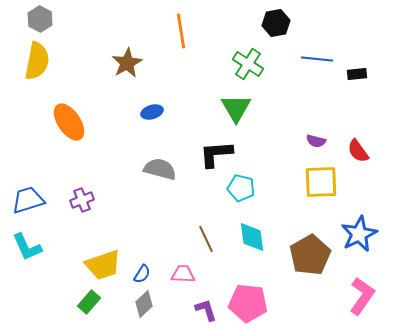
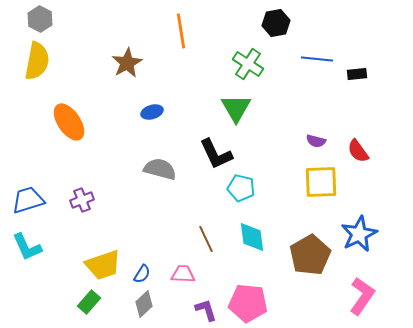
black L-shape: rotated 111 degrees counterclockwise
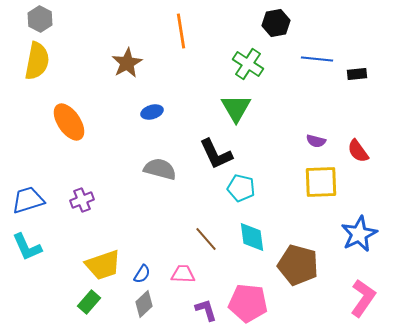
brown line: rotated 16 degrees counterclockwise
brown pentagon: moved 12 px left, 10 px down; rotated 27 degrees counterclockwise
pink L-shape: moved 1 px right, 2 px down
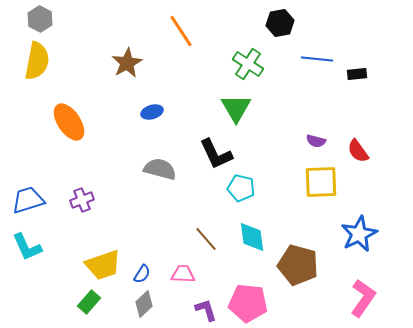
black hexagon: moved 4 px right
orange line: rotated 24 degrees counterclockwise
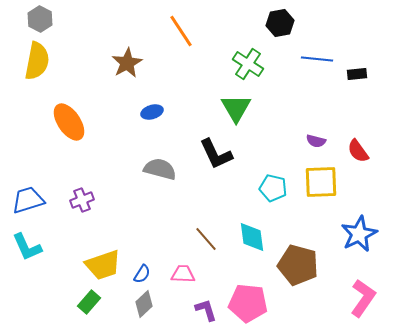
cyan pentagon: moved 32 px right
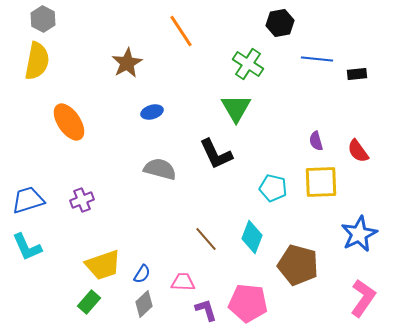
gray hexagon: moved 3 px right
purple semicircle: rotated 60 degrees clockwise
cyan diamond: rotated 28 degrees clockwise
pink trapezoid: moved 8 px down
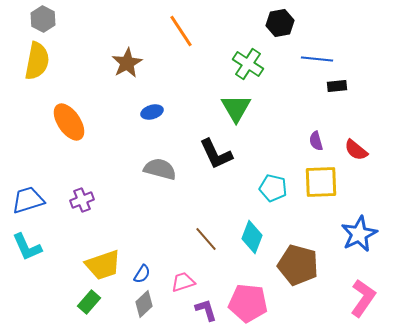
black rectangle: moved 20 px left, 12 px down
red semicircle: moved 2 px left, 1 px up; rotated 15 degrees counterclockwise
pink trapezoid: rotated 20 degrees counterclockwise
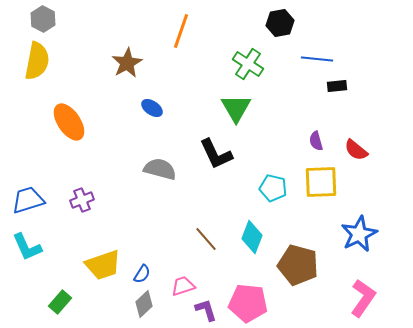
orange line: rotated 52 degrees clockwise
blue ellipse: moved 4 px up; rotated 50 degrees clockwise
pink trapezoid: moved 4 px down
green rectangle: moved 29 px left
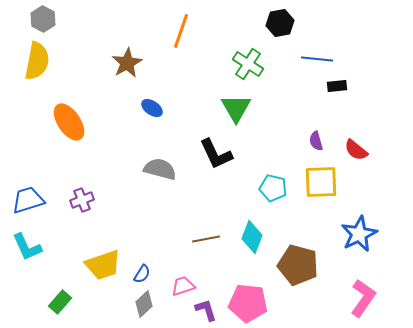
brown line: rotated 60 degrees counterclockwise
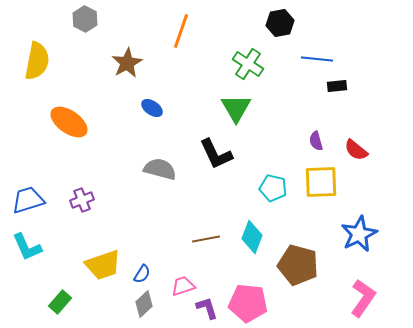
gray hexagon: moved 42 px right
orange ellipse: rotated 21 degrees counterclockwise
purple L-shape: moved 1 px right, 2 px up
